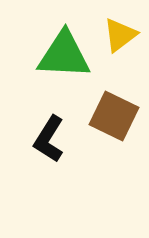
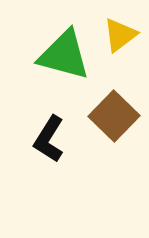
green triangle: rotated 12 degrees clockwise
brown square: rotated 18 degrees clockwise
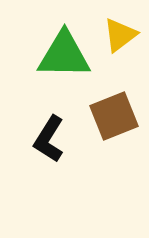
green triangle: rotated 14 degrees counterclockwise
brown square: rotated 24 degrees clockwise
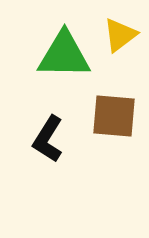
brown square: rotated 27 degrees clockwise
black L-shape: moved 1 px left
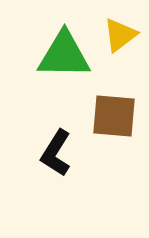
black L-shape: moved 8 px right, 14 px down
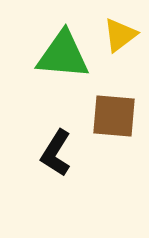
green triangle: moved 1 px left; rotated 4 degrees clockwise
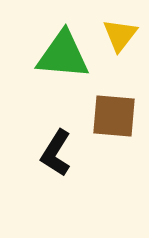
yellow triangle: rotated 15 degrees counterclockwise
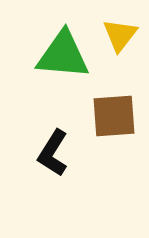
brown square: rotated 9 degrees counterclockwise
black L-shape: moved 3 px left
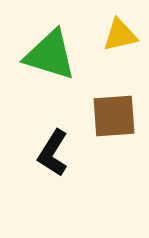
yellow triangle: rotated 39 degrees clockwise
green triangle: moved 13 px left; rotated 12 degrees clockwise
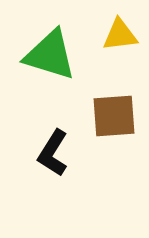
yellow triangle: rotated 6 degrees clockwise
